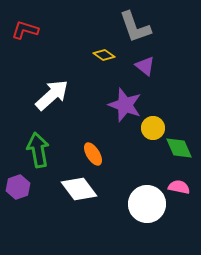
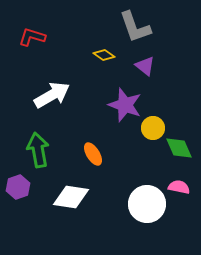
red L-shape: moved 7 px right, 7 px down
white arrow: rotated 12 degrees clockwise
white diamond: moved 8 px left, 8 px down; rotated 45 degrees counterclockwise
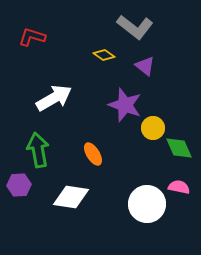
gray L-shape: rotated 33 degrees counterclockwise
white arrow: moved 2 px right, 3 px down
purple hexagon: moved 1 px right, 2 px up; rotated 15 degrees clockwise
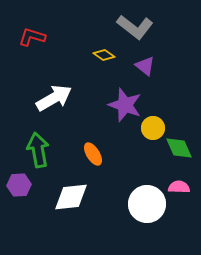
pink semicircle: rotated 10 degrees counterclockwise
white diamond: rotated 15 degrees counterclockwise
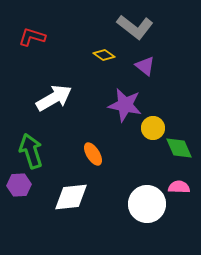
purple star: rotated 8 degrees counterclockwise
green arrow: moved 7 px left, 1 px down; rotated 8 degrees counterclockwise
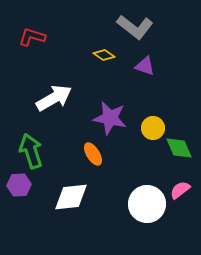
purple triangle: rotated 20 degrees counterclockwise
purple star: moved 15 px left, 13 px down
pink semicircle: moved 1 px right, 3 px down; rotated 40 degrees counterclockwise
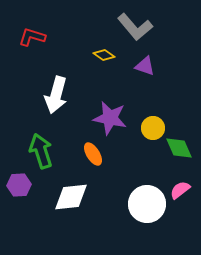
gray L-shape: rotated 12 degrees clockwise
white arrow: moved 2 px right, 3 px up; rotated 135 degrees clockwise
green arrow: moved 10 px right
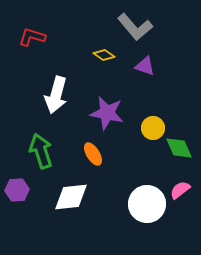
purple star: moved 3 px left, 5 px up
purple hexagon: moved 2 px left, 5 px down
